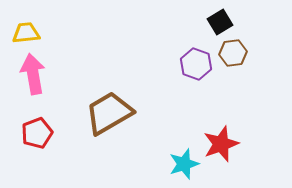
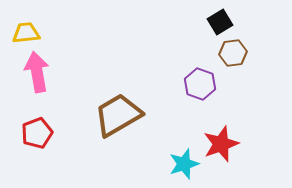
purple hexagon: moved 4 px right, 20 px down
pink arrow: moved 4 px right, 2 px up
brown trapezoid: moved 9 px right, 2 px down
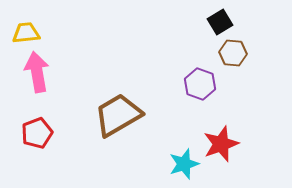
brown hexagon: rotated 12 degrees clockwise
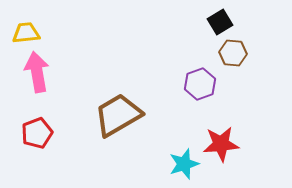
purple hexagon: rotated 20 degrees clockwise
red star: rotated 15 degrees clockwise
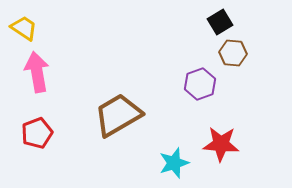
yellow trapezoid: moved 2 px left, 5 px up; rotated 40 degrees clockwise
red star: rotated 9 degrees clockwise
cyan star: moved 10 px left, 1 px up
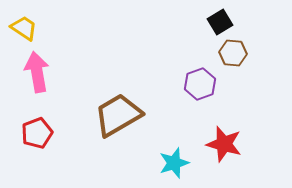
red star: moved 3 px right; rotated 12 degrees clockwise
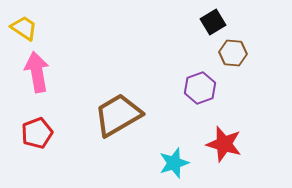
black square: moved 7 px left
purple hexagon: moved 4 px down
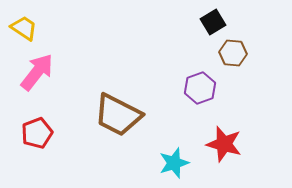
pink arrow: rotated 48 degrees clockwise
brown trapezoid: rotated 123 degrees counterclockwise
